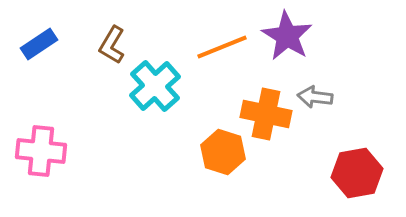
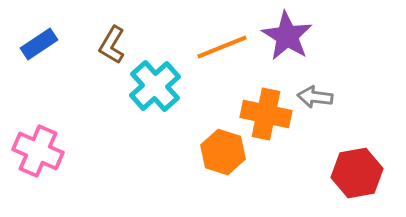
pink cross: moved 3 px left; rotated 18 degrees clockwise
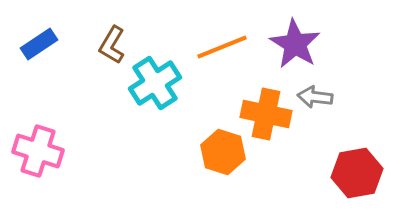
purple star: moved 8 px right, 8 px down
cyan cross: moved 3 px up; rotated 9 degrees clockwise
pink cross: rotated 6 degrees counterclockwise
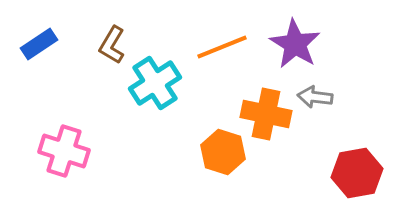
pink cross: moved 26 px right
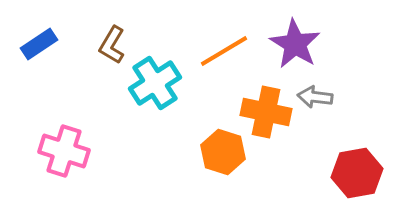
orange line: moved 2 px right, 4 px down; rotated 9 degrees counterclockwise
orange cross: moved 2 px up
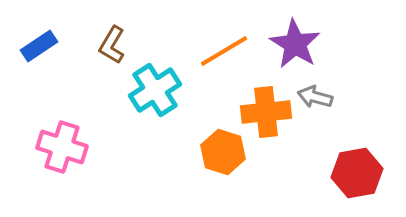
blue rectangle: moved 2 px down
cyan cross: moved 7 px down
gray arrow: rotated 8 degrees clockwise
orange cross: rotated 18 degrees counterclockwise
pink cross: moved 2 px left, 4 px up
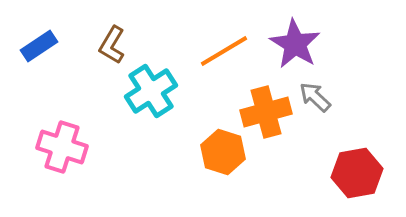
cyan cross: moved 4 px left, 1 px down
gray arrow: rotated 28 degrees clockwise
orange cross: rotated 9 degrees counterclockwise
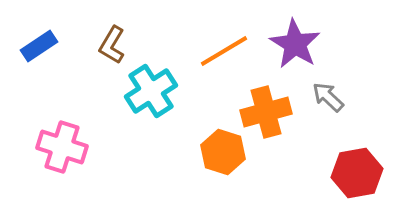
gray arrow: moved 13 px right
